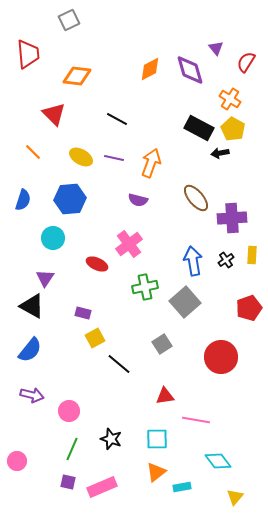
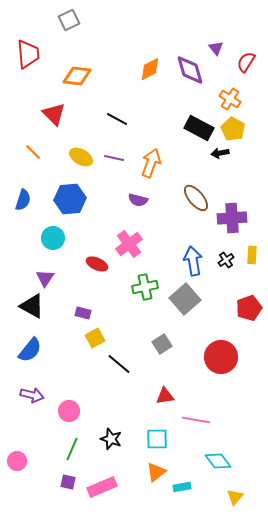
gray square at (185, 302): moved 3 px up
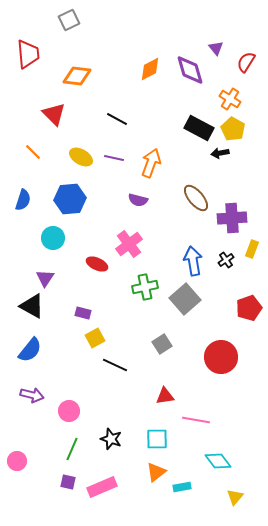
yellow rectangle at (252, 255): moved 6 px up; rotated 18 degrees clockwise
black line at (119, 364): moved 4 px left, 1 px down; rotated 15 degrees counterclockwise
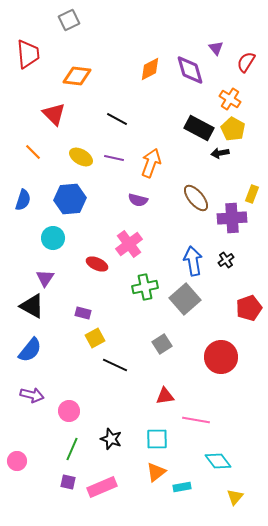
yellow rectangle at (252, 249): moved 55 px up
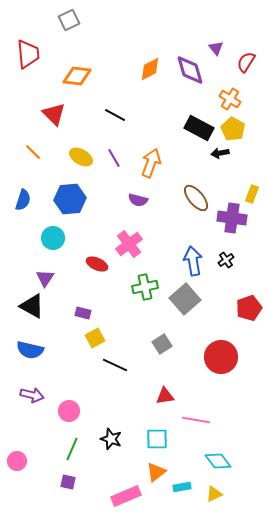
black line at (117, 119): moved 2 px left, 4 px up
purple line at (114, 158): rotated 48 degrees clockwise
purple cross at (232, 218): rotated 12 degrees clockwise
blue semicircle at (30, 350): rotated 64 degrees clockwise
pink rectangle at (102, 487): moved 24 px right, 9 px down
yellow triangle at (235, 497): moved 21 px left, 3 px up; rotated 24 degrees clockwise
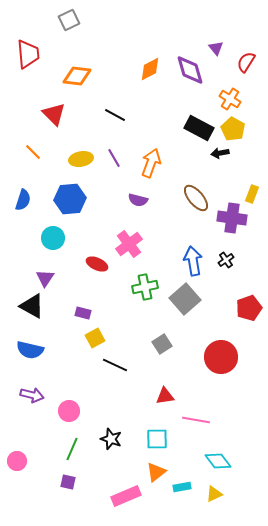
yellow ellipse at (81, 157): moved 2 px down; rotated 40 degrees counterclockwise
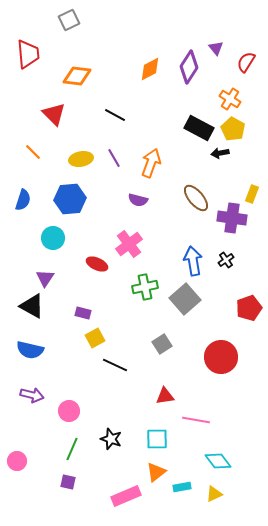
purple diamond at (190, 70): moved 1 px left, 3 px up; rotated 48 degrees clockwise
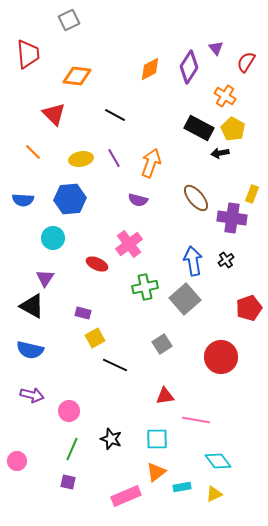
orange cross at (230, 99): moved 5 px left, 3 px up
blue semicircle at (23, 200): rotated 75 degrees clockwise
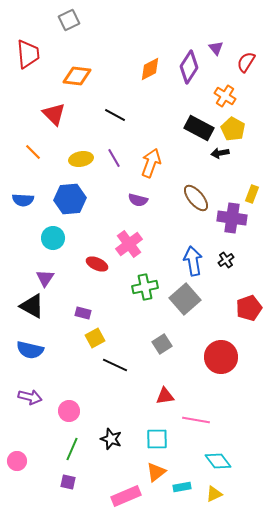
purple arrow at (32, 395): moved 2 px left, 2 px down
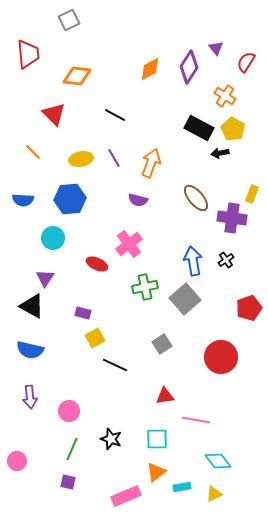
purple arrow at (30, 397): rotated 70 degrees clockwise
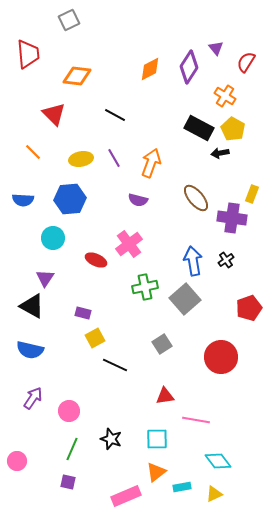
red ellipse at (97, 264): moved 1 px left, 4 px up
purple arrow at (30, 397): moved 3 px right, 1 px down; rotated 140 degrees counterclockwise
